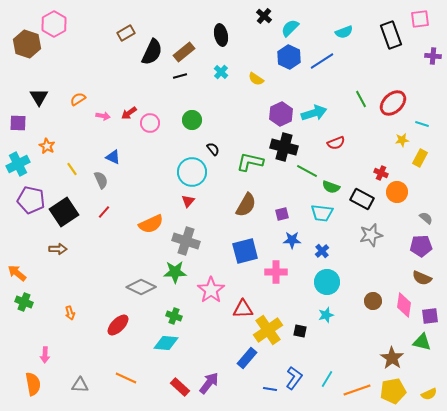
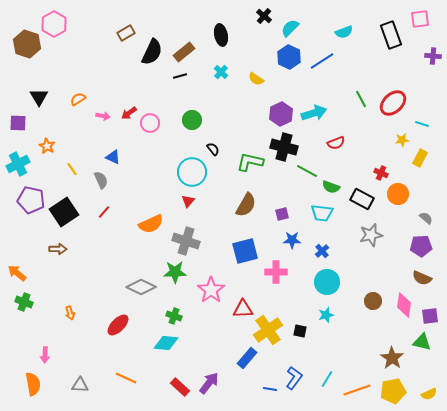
orange circle at (397, 192): moved 1 px right, 2 px down
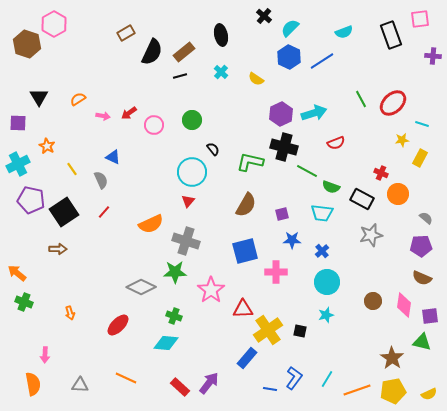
pink circle at (150, 123): moved 4 px right, 2 px down
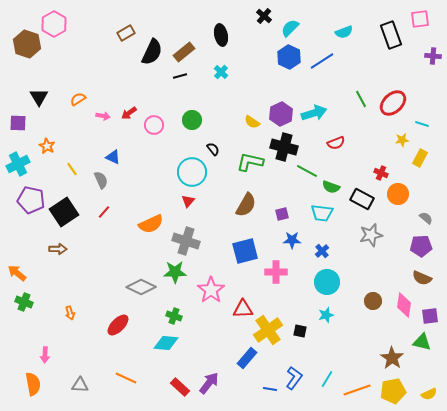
yellow semicircle at (256, 79): moved 4 px left, 43 px down
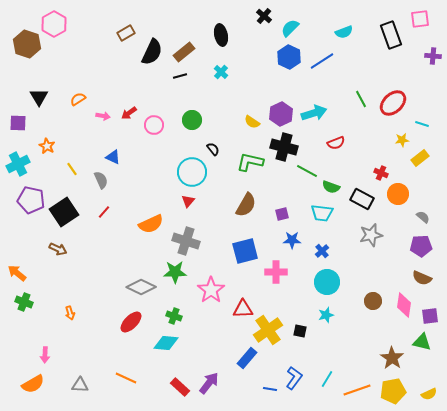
yellow rectangle at (420, 158): rotated 24 degrees clockwise
gray semicircle at (426, 218): moved 3 px left, 1 px up
brown arrow at (58, 249): rotated 24 degrees clockwise
red ellipse at (118, 325): moved 13 px right, 3 px up
orange semicircle at (33, 384): rotated 70 degrees clockwise
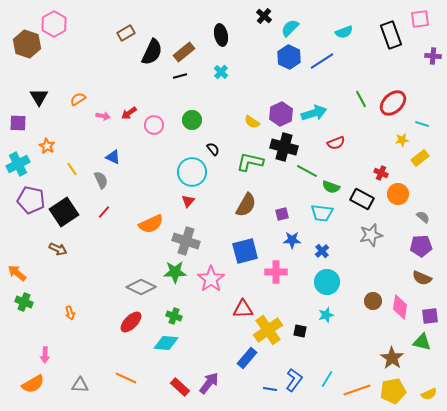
pink star at (211, 290): moved 11 px up
pink diamond at (404, 305): moved 4 px left, 2 px down
blue L-shape at (294, 378): moved 2 px down
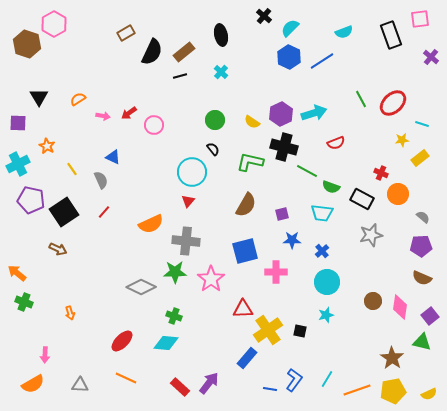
purple cross at (433, 56): moved 2 px left, 1 px down; rotated 35 degrees clockwise
green circle at (192, 120): moved 23 px right
gray cross at (186, 241): rotated 12 degrees counterclockwise
purple square at (430, 316): rotated 30 degrees counterclockwise
red ellipse at (131, 322): moved 9 px left, 19 px down
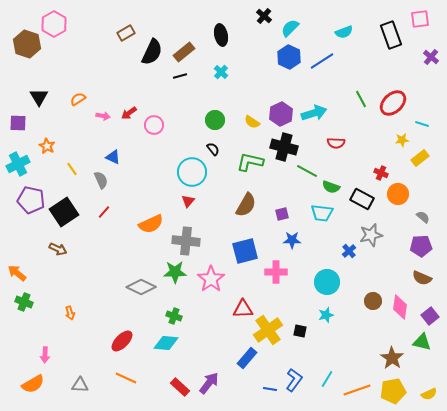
red semicircle at (336, 143): rotated 24 degrees clockwise
blue cross at (322, 251): moved 27 px right
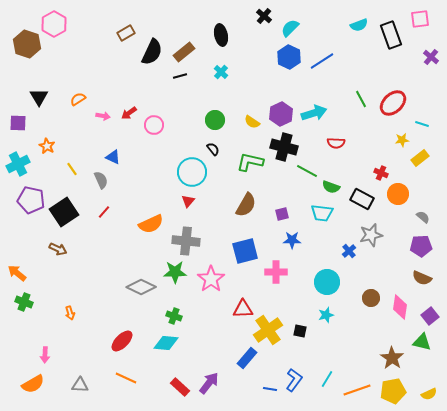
cyan semicircle at (344, 32): moved 15 px right, 7 px up
brown circle at (373, 301): moved 2 px left, 3 px up
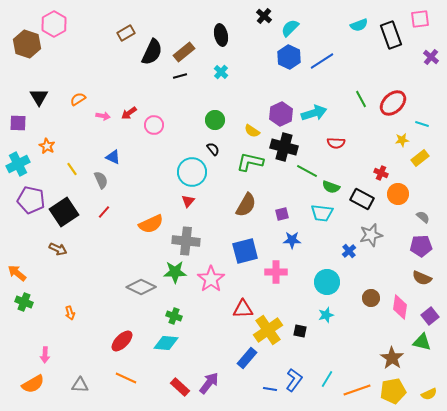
yellow semicircle at (252, 122): moved 9 px down
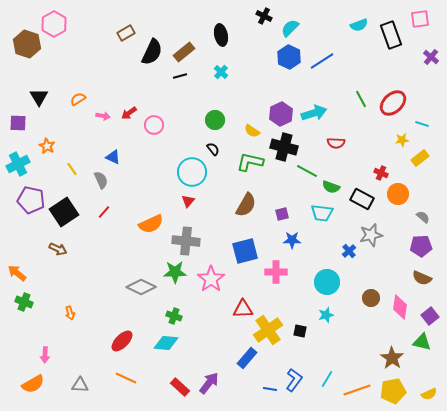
black cross at (264, 16): rotated 14 degrees counterclockwise
